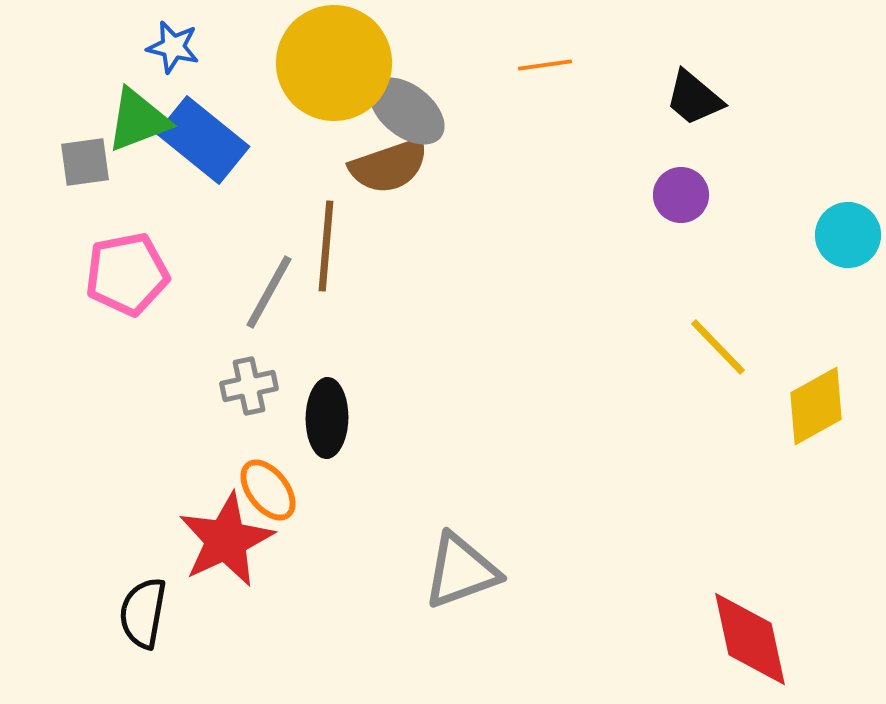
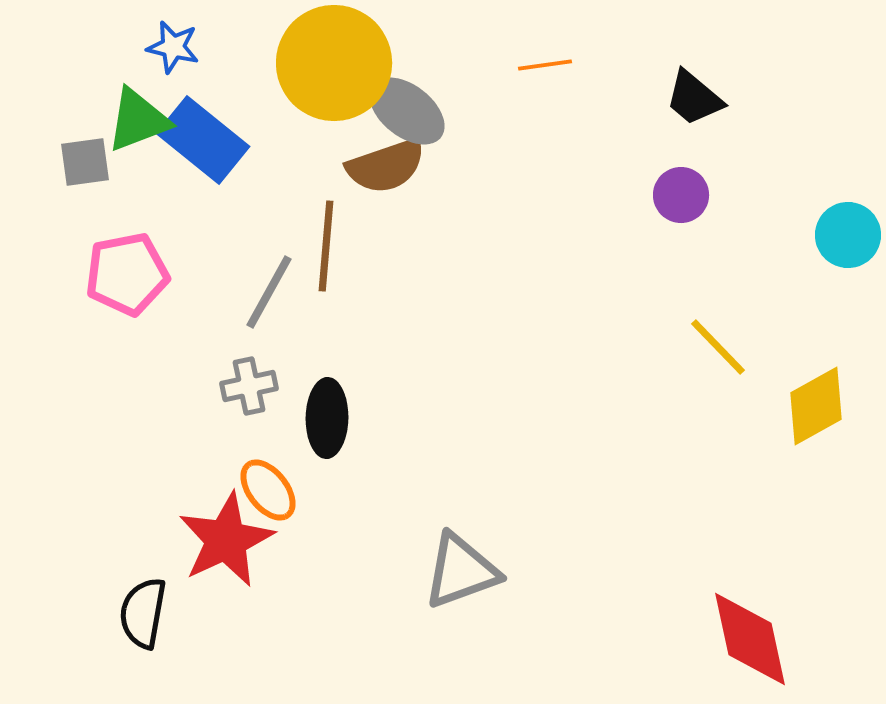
brown semicircle: moved 3 px left
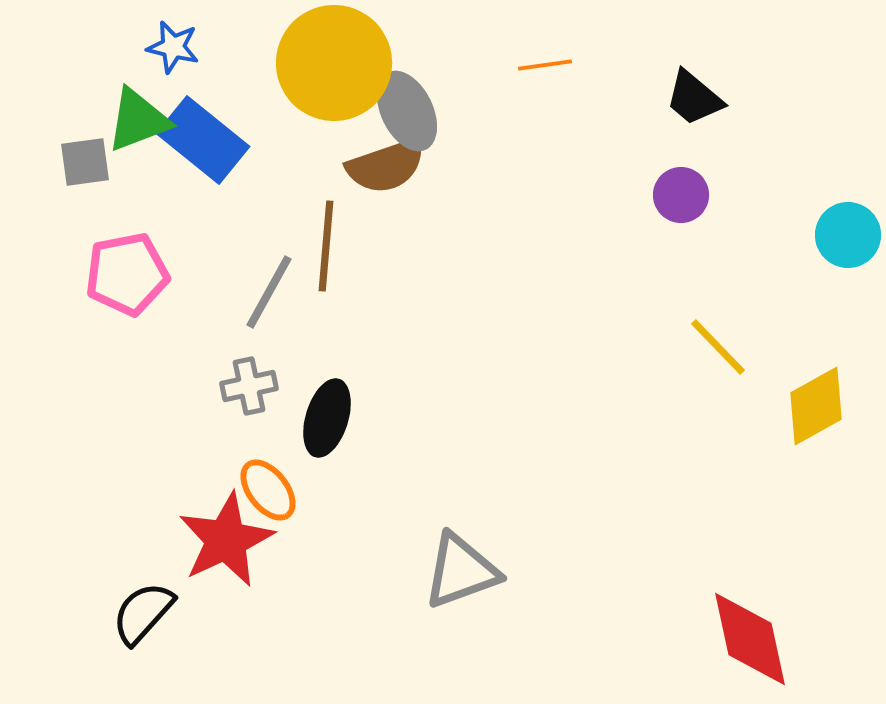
gray ellipse: rotated 26 degrees clockwise
black ellipse: rotated 16 degrees clockwise
black semicircle: rotated 32 degrees clockwise
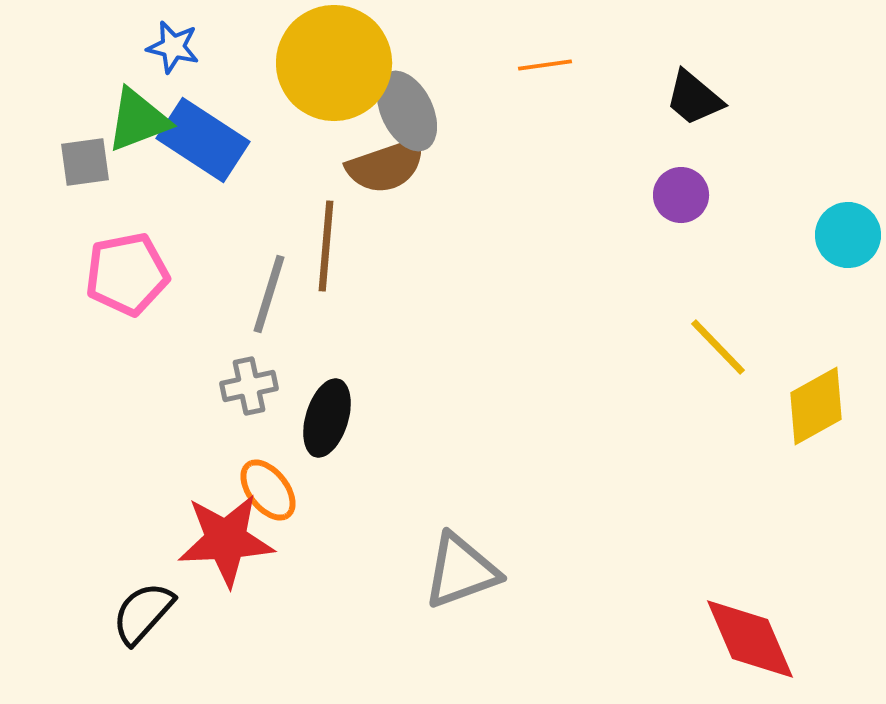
blue rectangle: rotated 6 degrees counterclockwise
gray line: moved 2 px down; rotated 12 degrees counterclockwise
red star: rotated 22 degrees clockwise
red diamond: rotated 11 degrees counterclockwise
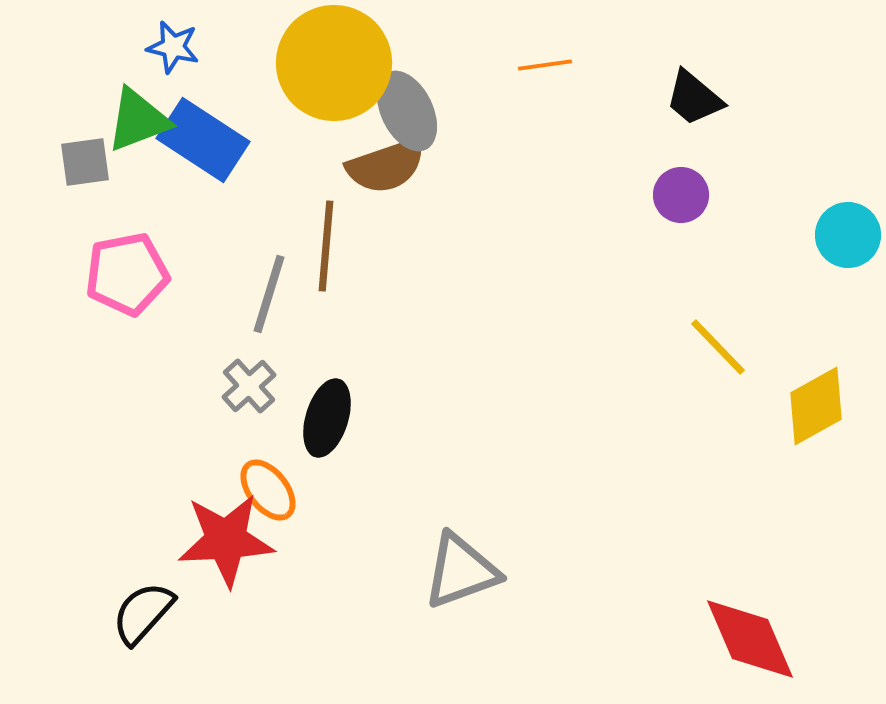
gray cross: rotated 30 degrees counterclockwise
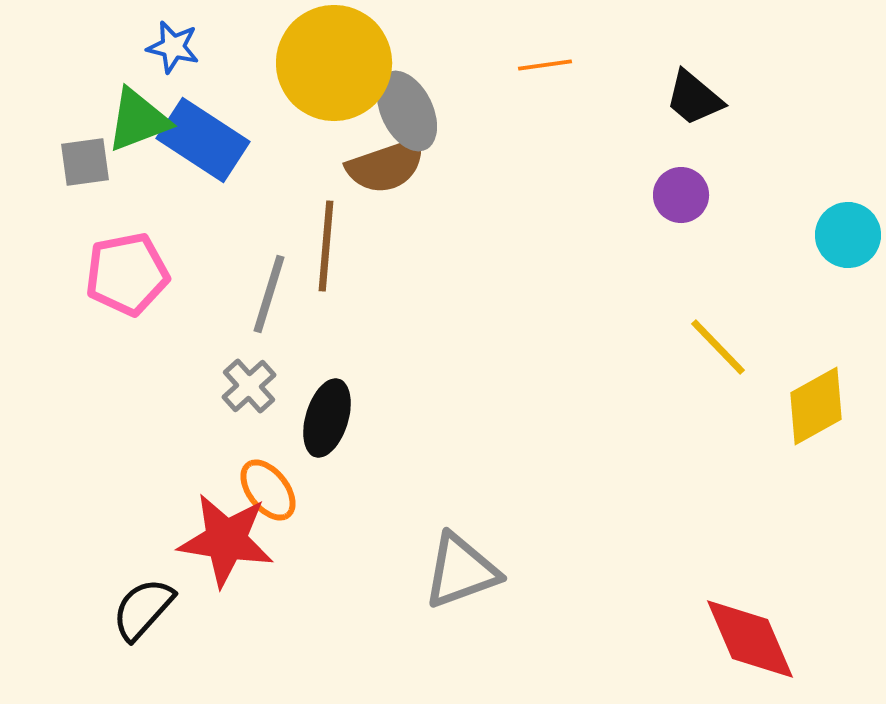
red star: rotated 12 degrees clockwise
black semicircle: moved 4 px up
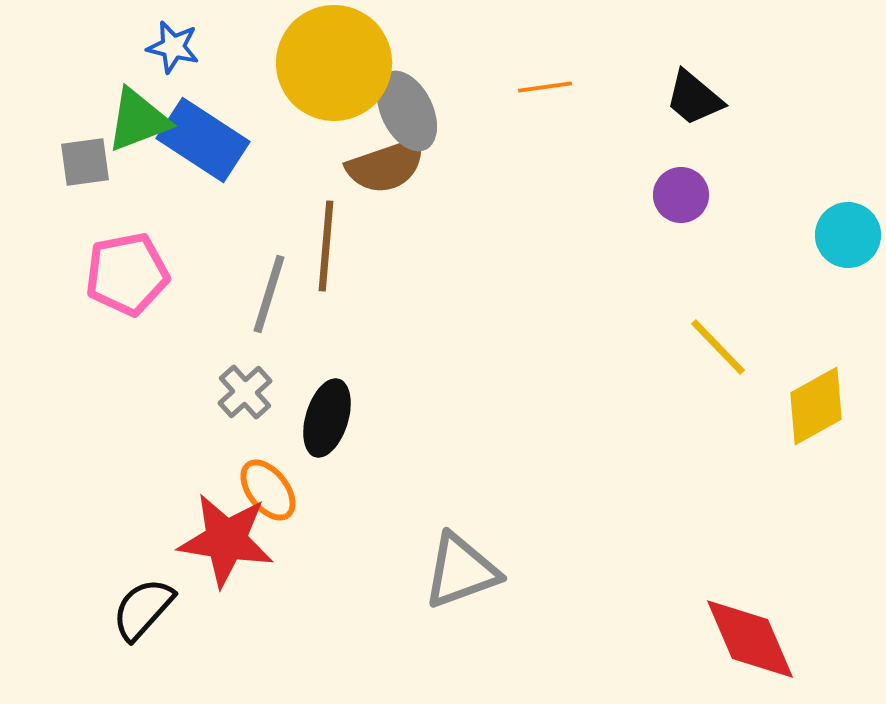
orange line: moved 22 px down
gray cross: moved 4 px left, 6 px down
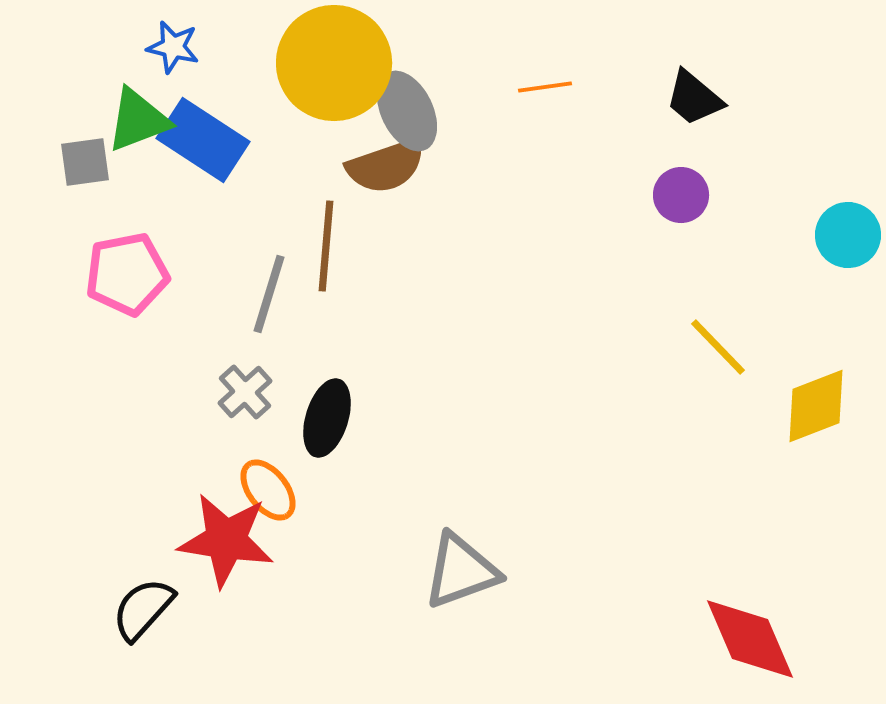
yellow diamond: rotated 8 degrees clockwise
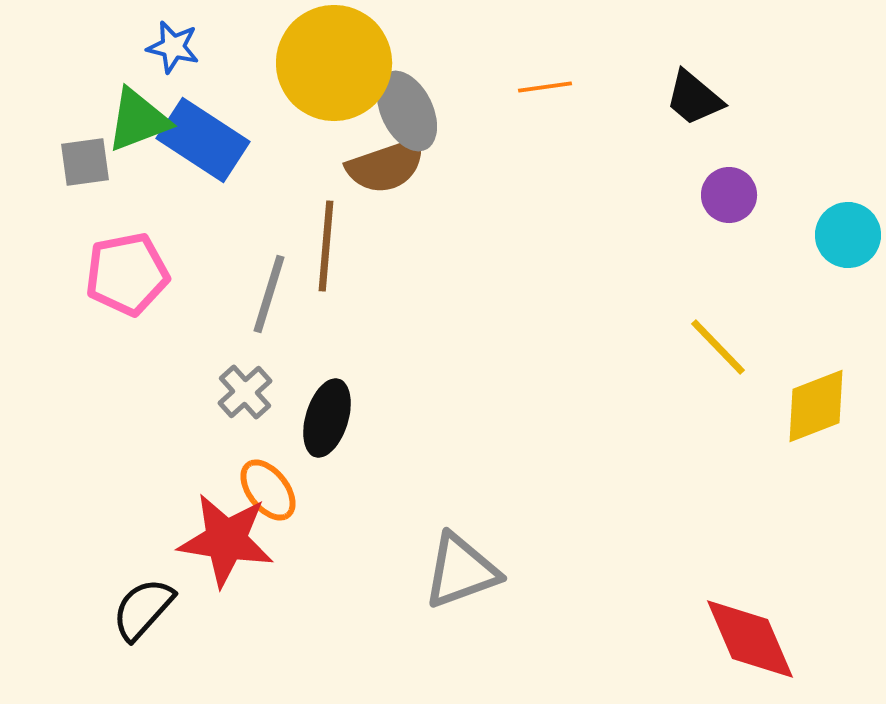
purple circle: moved 48 px right
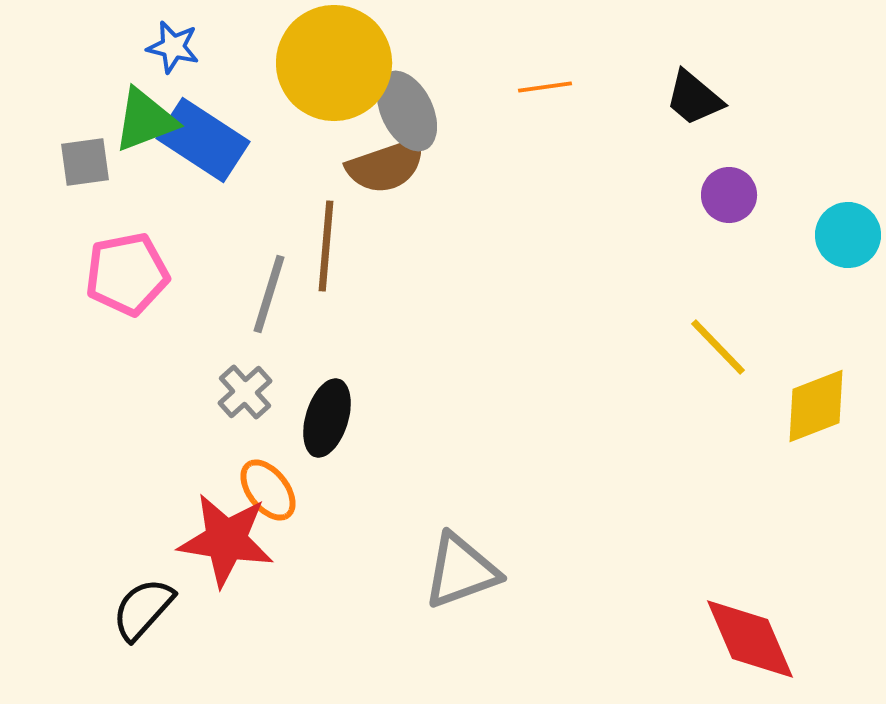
green triangle: moved 7 px right
